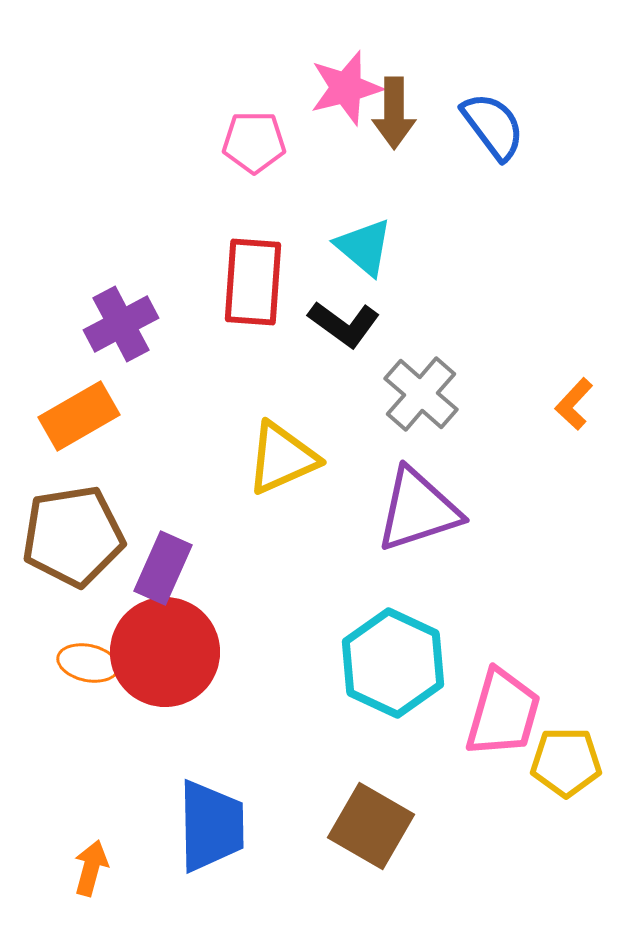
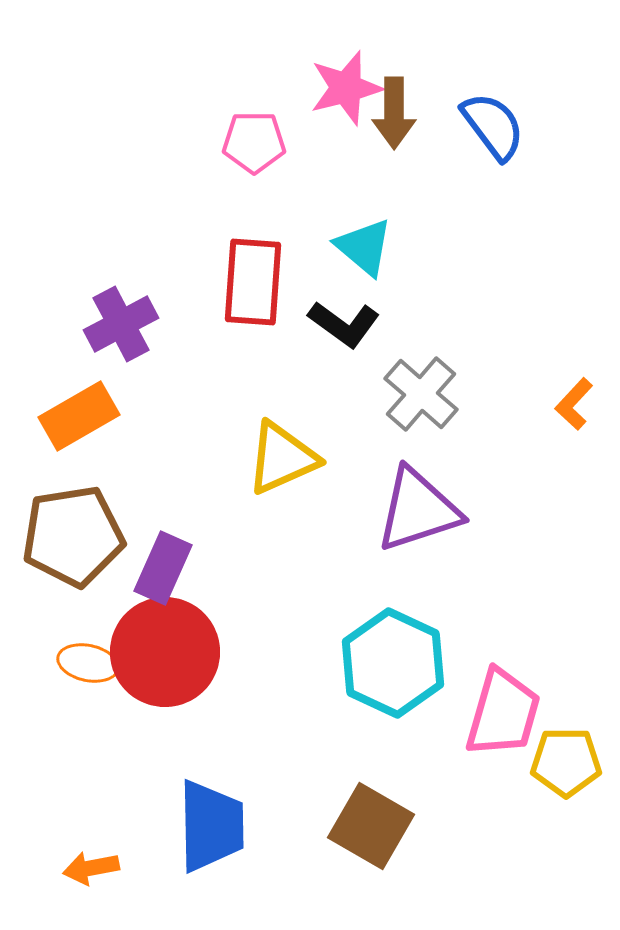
orange arrow: rotated 116 degrees counterclockwise
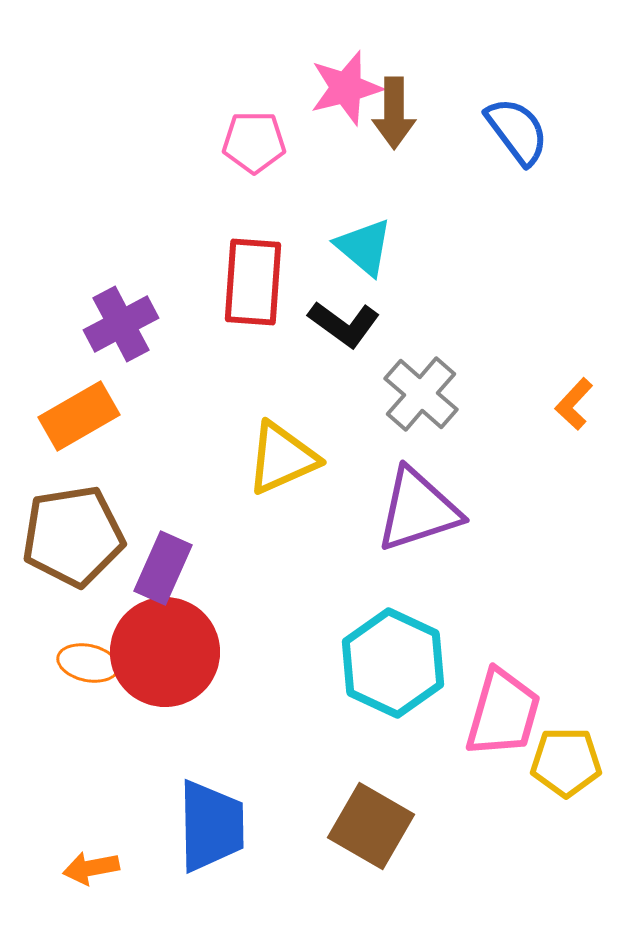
blue semicircle: moved 24 px right, 5 px down
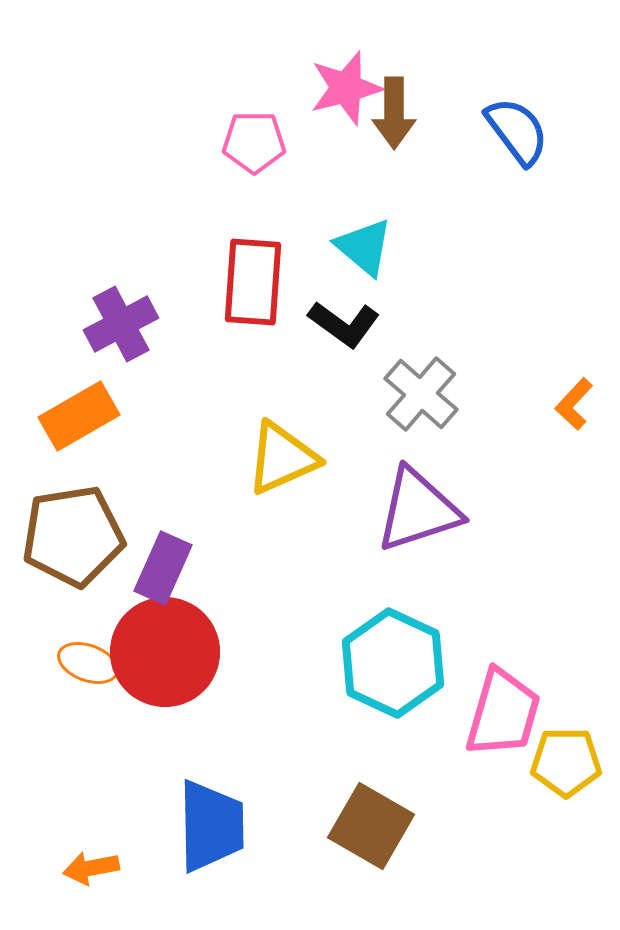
orange ellipse: rotated 8 degrees clockwise
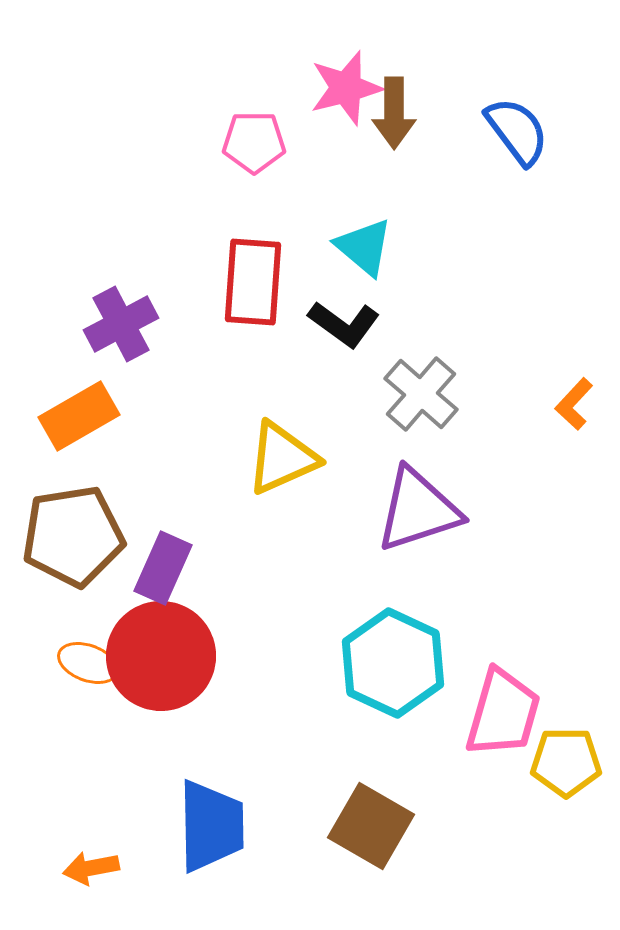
red circle: moved 4 px left, 4 px down
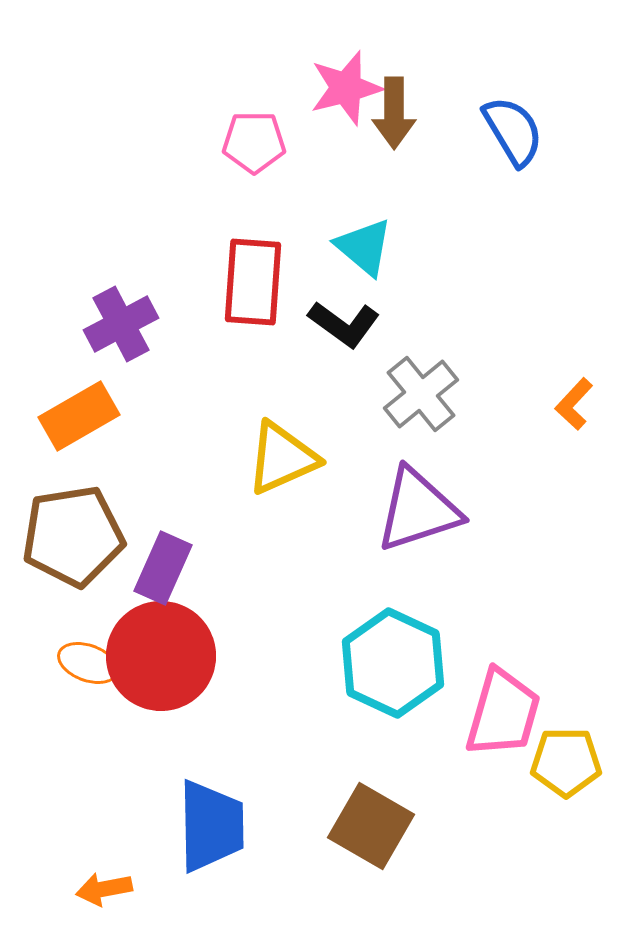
blue semicircle: moved 4 px left; rotated 6 degrees clockwise
gray cross: rotated 10 degrees clockwise
orange arrow: moved 13 px right, 21 px down
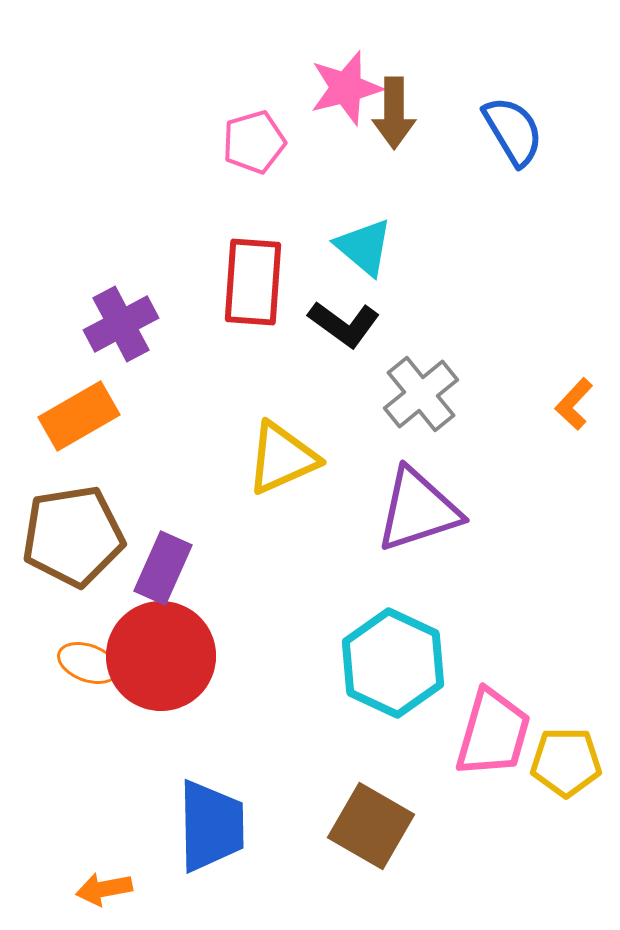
pink pentagon: rotated 16 degrees counterclockwise
pink trapezoid: moved 10 px left, 20 px down
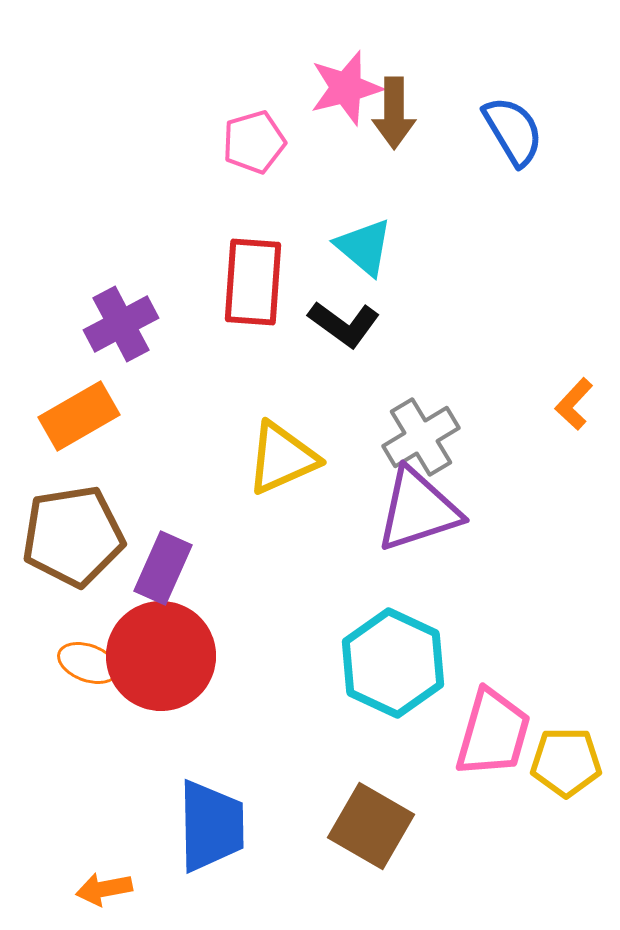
gray cross: moved 43 px down; rotated 8 degrees clockwise
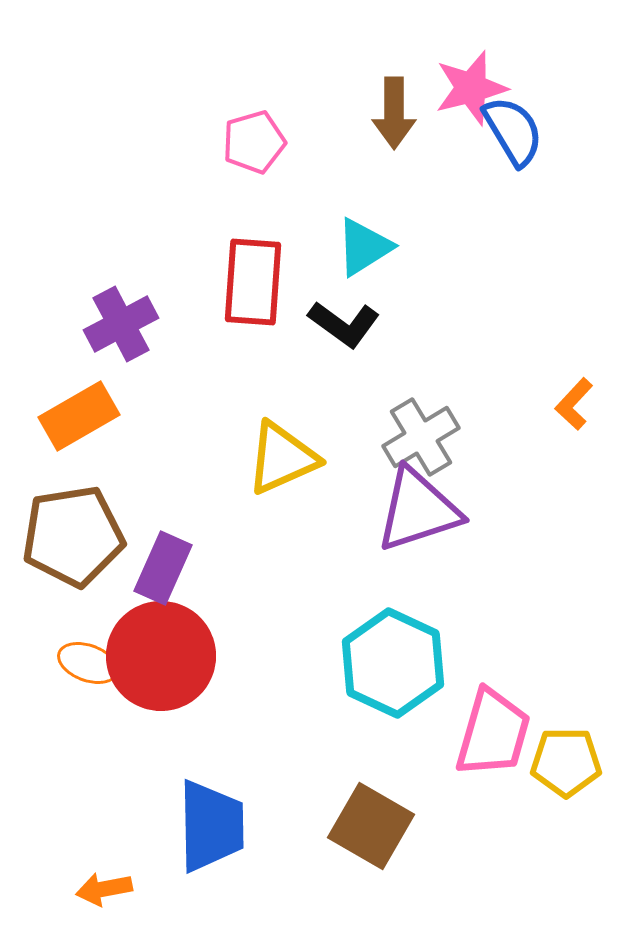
pink star: moved 125 px right
cyan triangle: rotated 48 degrees clockwise
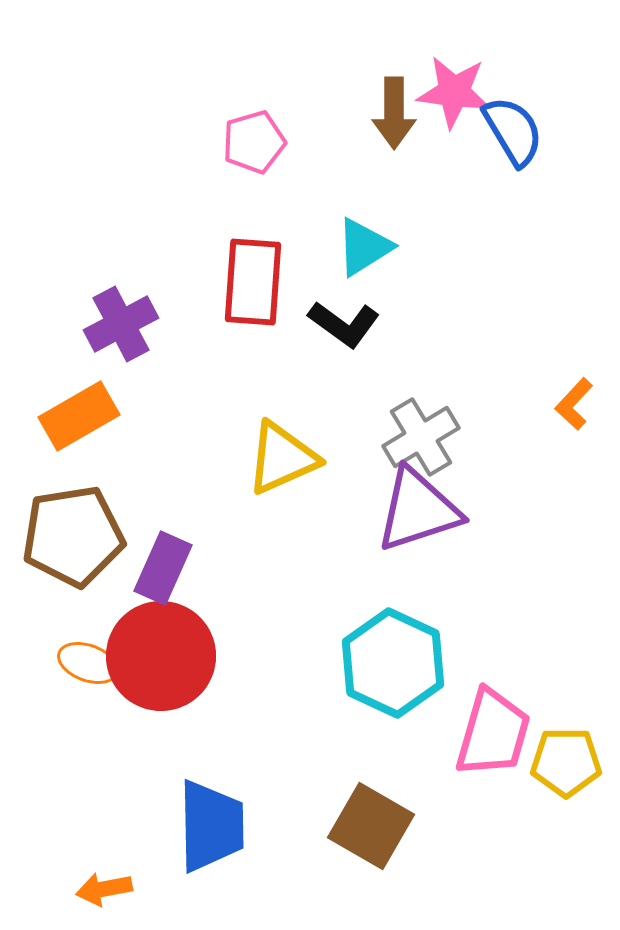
pink star: moved 17 px left, 4 px down; rotated 22 degrees clockwise
